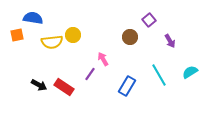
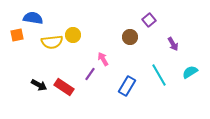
purple arrow: moved 3 px right, 3 px down
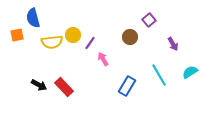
blue semicircle: rotated 114 degrees counterclockwise
purple line: moved 31 px up
red rectangle: rotated 12 degrees clockwise
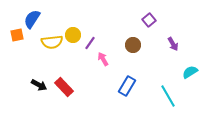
blue semicircle: moved 1 px left, 1 px down; rotated 48 degrees clockwise
brown circle: moved 3 px right, 8 px down
cyan line: moved 9 px right, 21 px down
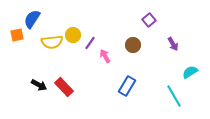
pink arrow: moved 2 px right, 3 px up
cyan line: moved 6 px right
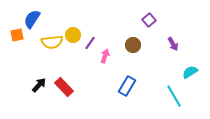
pink arrow: rotated 48 degrees clockwise
black arrow: rotated 77 degrees counterclockwise
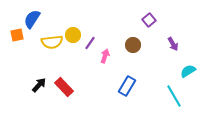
cyan semicircle: moved 2 px left, 1 px up
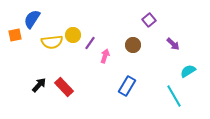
orange square: moved 2 px left
purple arrow: rotated 16 degrees counterclockwise
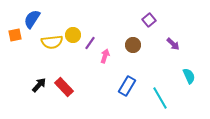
cyan semicircle: moved 1 px right, 5 px down; rotated 98 degrees clockwise
cyan line: moved 14 px left, 2 px down
